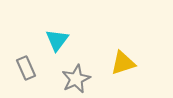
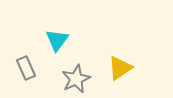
yellow triangle: moved 3 px left, 5 px down; rotated 16 degrees counterclockwise
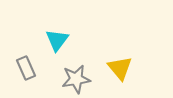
yellow triangle: rotated 36 degrees counterclockwise
gray star: rotated 16 degrees clockwise
